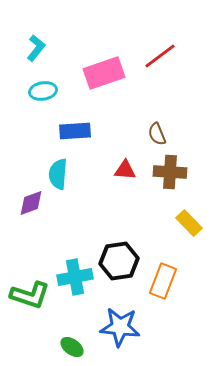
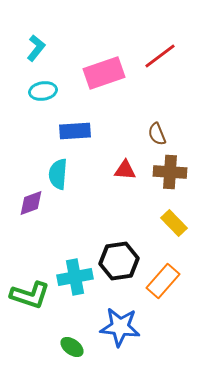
yellow rectangle: moved 15 px left
orange rectangle: rotated 20 degrees clockwise
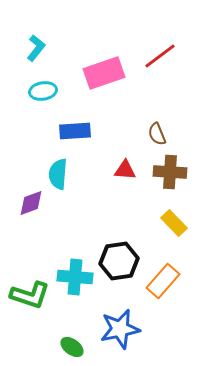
cyan cross: rotated 16 degrees clockwise
blue star: moved 2 px down; rotated 18 degrees counterclockwise
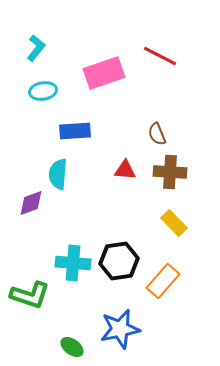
red line: rotated 64 degrees clockwise
cyan cross: moved 2 px left, 14 px up
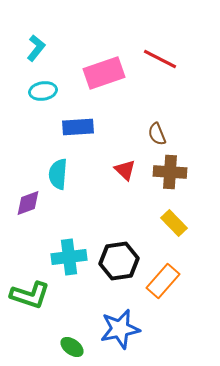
red line: moved 3 px down
blue rectangle: moved 3 px right, 4 px up
red triangle: rotated 40 degrees clockwise
purple diamond: moved 3 px left
cyan cross: moved 4 px left, 6 px up; rotated 12 degrees counterclockwise
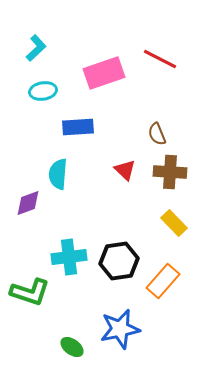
cyan L-shape: rotated 8 degrees clockwise
green L-shape: moved 3 px up
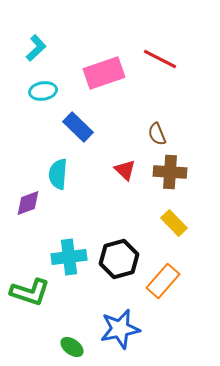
blue rectangle: rotated 48 degrees clockwise
black hexagon: moved 2 px up; rotated 6 degrees counterclockwise
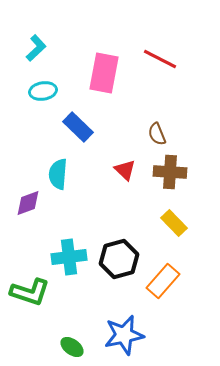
pink rectangle: rotated 60 degrees counterclockwise
blue star: moved 4 px right, 6 px down
